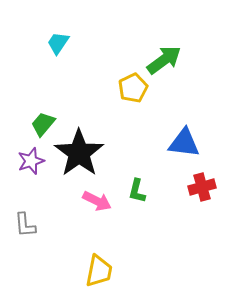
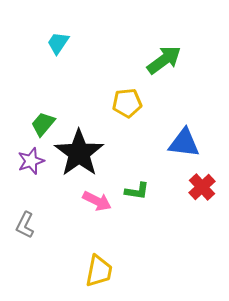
yellow pentagon: moved 6 px left, 15 px down; rotated 20 degrees clockwise
red cross: rotated 28 degrees counterclockwise
green L-shape: rotated 95 degrees counterclockwise
gray L-shape: rotated 32 degrees clockwise
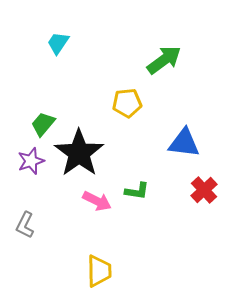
red cross: moved 2 px right, 3 px down
yellow trapezoid: rotated 12 degrees counterclockwise
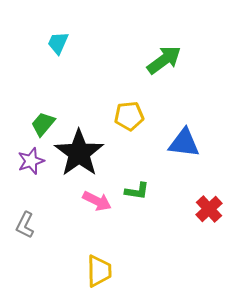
cyan trapezoid: rotated 10 degrees counterclockwise
yellow pentagon: moved 2 px right, 13 px down
red cross: moved 5 px right, 19 px down
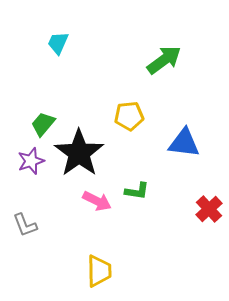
gray L-shape: rotated 48 degrees counterclockwise
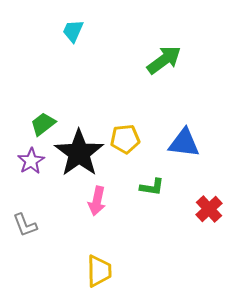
cyan trapezoid: moved 15 px right, 12 px up
yellow pentagon: moved 4 px left, 23 px down
green trapezoid: rotated 12 degrees clockwise
purple star: rotated 12 degrees counterclockwise
green L-shape: moved 15 px right, 4 px up
pink arrow: rotated 76 degrees clockwise
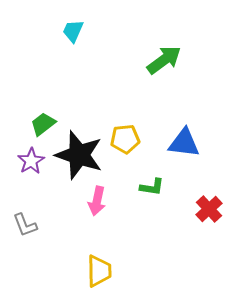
black star: moved 2 px down; rotated 18 degrees counterclockwise
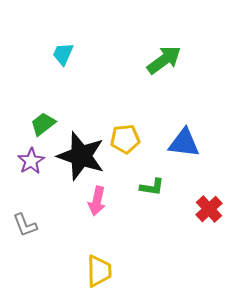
cyan trapezoid: moved 10 px left, 23 px down
black star: moved 2 px right, 1 px down
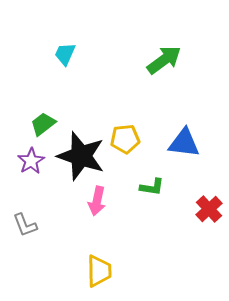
cyan trapezoid: moved 2 px right
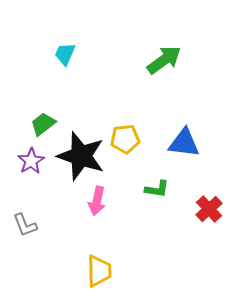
green L-shape: moved 5 px right, 2 px down
